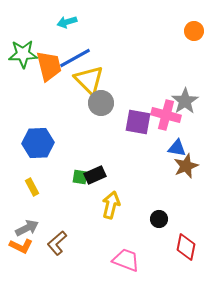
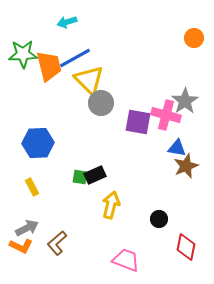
orange circle: moved 7 px down
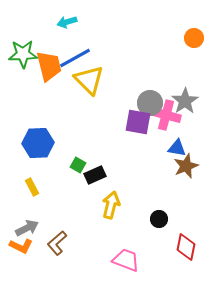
gray circle: moved 49 px right
green square: moved 2 px left, 12 px up; rotated 21 degrees clockwise
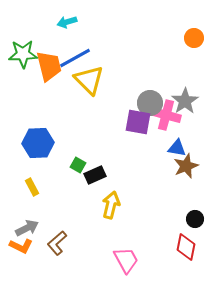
black circle: moved 36 px right
pink trapezoid: rotated 40 degrees clockwise
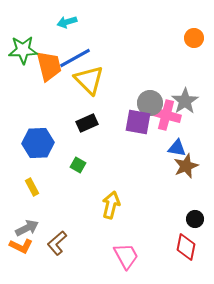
green star: moved 4 px up
black rectangle: moved 8 px left, 52 px up
pink trapezoid: moved 4 px up
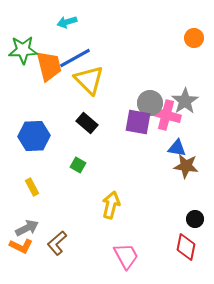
black rectangle: rotated 65 degrees clockwise
blue hexagon: moved 4 px left, 7 px up
brown star: rotated 30 degrees clockwise
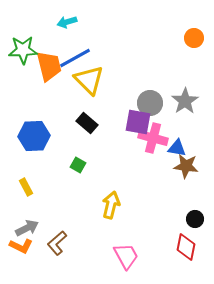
pink cross: moved 13 px left, 23 px down
yellow rectangle: moved 6 px left
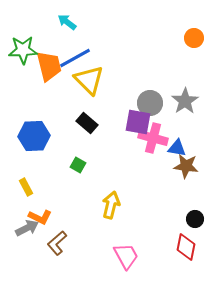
cyan arrow: rotated 54 degrees clockwise
orange L-shape: moved 19 px right, 29 px up
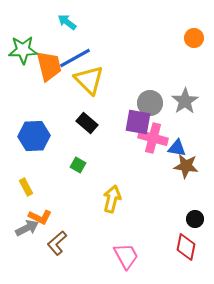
yellow arrow: moved 1 px right, 6 px up
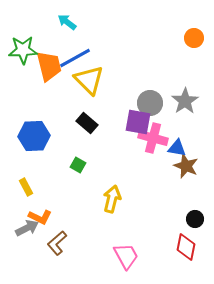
brown star: rotated 15 degrees clockwise
